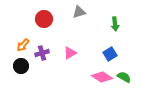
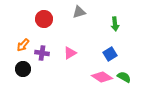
purple cross: rotated 24 degrees clockwise
black circle: moved 2 px right, 3 px down
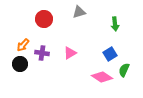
black circle: moved 3 px left, 5 px up
green semicircle: moved 7 px up; rotated 96 degrees counterclockwise
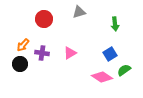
green semicircle: rotated 32 degrees clockwise
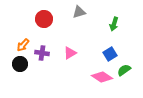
green arrow: moved 1 px left; rotated 24 degrees clockwise
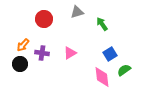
gray triangle: moved 2 px left
green arrow: moved 12 px left; rotated 128 degrees clockwise
pink diamond: rotated 50 degrees clockwise
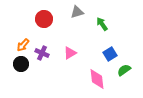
purple cross: rotated 16 degrees clockwise
black circle: moved 1 px right
pink diamond: moved 5 px left, 2 px down
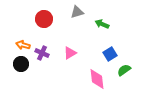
green arrow: rotated 32 degrees counterclockwise
orange arrow: rotated 64 degrees clockwise
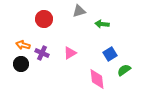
gray triangle: moved 2 px right, 1 px up
green arrow: rotated 16 degrees counterclockwise
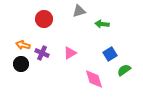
pink diamond: moved 3 px left; rotated 10 degrees counterclockwise
